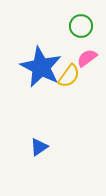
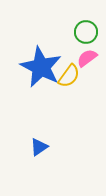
green circle: moved 5 px right, 6 px down
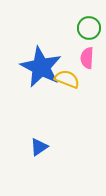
green circle: moved 3 px right, 4 px up
pink semicircle: rotated 50 degrees counterclockwise
yellow semicircle: moved 2 px left, 3 px down; rotated 105 degrees counterclockwise
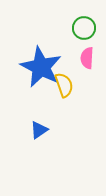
green circle: moved 5 px left
yellow semicircle: moved 3 px left, 6 px down; rotated 50 degrees clockwise
blue triangle: moved 17 px up
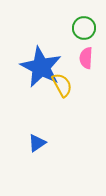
pink semicircle: moved 1 px left
yellow semicircle: moved 2 px left; rotated 10 degrees counterclockwise
blue triangle: moved 2 px left, 13 px down
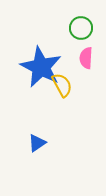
green circle: moved 3 px left
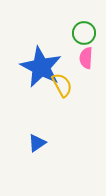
green circle: moved 3 px right, 5 px down
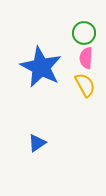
yellow semicircle: moved 23 px right
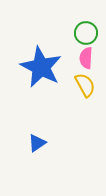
green circle: moved 2 px right
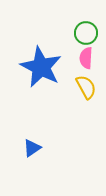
yellow semicircle: moved 1 px right, 2 px down
blue triangle: moved 5 px left, 5 px down
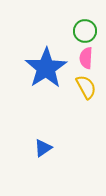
green circle: moved 1 px left, 2 px up
blue star: moved 5 px right, 1 px down; rotated 12 degrees clockwise
blue triangle: moved 11 px right
